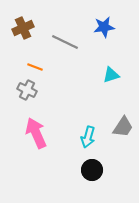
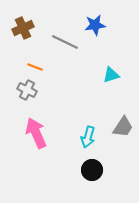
blue star: moved 9 px left, 2 px up
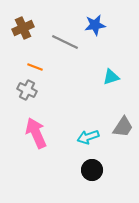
cyan triangle: moved 2 px down
cyan arrow: rotated 55 degrees clockwise
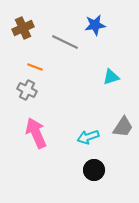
black circle: moved 2 px right
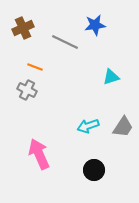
pink arrow: moved 3 px right, 21 px down
cyan arrow: moved 11 px up
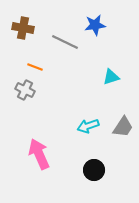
brown cross: rotated 35 degrees clockwise
gray cross: moved 2 px left
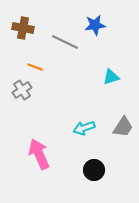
gray cross: moved 3 px left; rotated 30 degrees clockwise
cyan arrow: moved 4 px left, 2 px down
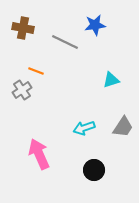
orange line: moved 1 px right, 4 px down
cyan triangle: moved 3 px down
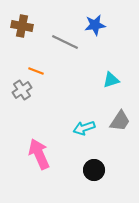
brown cross: moved 1 px left, 2 px up
gray trapezoid: moved 3 px left, 6 px up
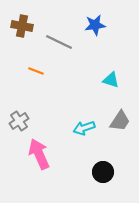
gray line: moved 6 px left
cyan triangle: rotated 36 degrees clockwise
gray cross: moved 3 px left, 31 px down
black circle: moved 9 px right, 2 px down
